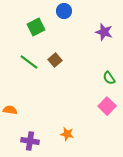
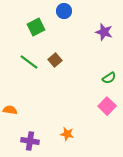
green semicircle: rotated 88 degrees counterclockwise
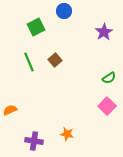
purple star: rotated 24 degrees clockwise
green line: rotated 30 degrees clockwise
orange semicircle: rotated 32 degrees counterclockwise
purple cross: moved 4 px right
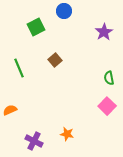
green line: moved 10 px left, 6 px down
green semicircle: rotated 112 degrees clockwise
purple cross: rotated 18 degrees clockwise
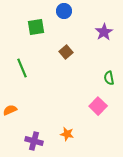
green square: rotated 18 degrees clockwise
brown square: moved 11 px right, 8 px up
green line: moved 3 px right
pink square: moved 9 px left
purple cross: rotated 12 degrees counterclockwise
